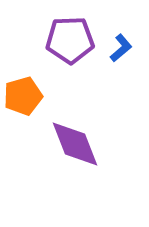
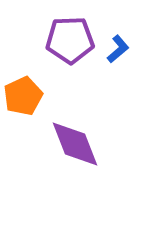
blue L-shape: moved 3 px left, 1 px down
orange pentagon: rotated 9 degrees counterclockwise
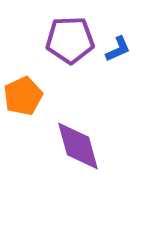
blue L-shape: rotated 16 degrees clockwise
purple diamond: moved 3 px right, 2 px down; rotated 6 degrees clockwise
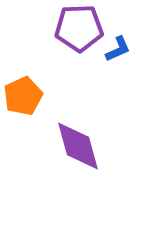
purple pentagon: moved 9 px right, 12 px up
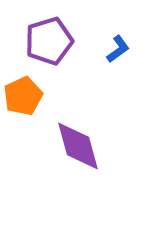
purple pentagon: moved 30 px left, 13 px down; rotated 15 degrees counterclockwise
blue L-shape: rotated 12 degrees counterclockwise
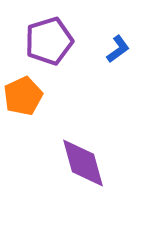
purple diamond: moved 5 px right, 17 px down
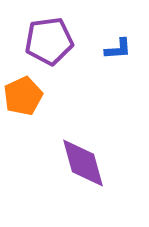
purple pentagon: rotated 9 degrees clockwise
blue L-shape: rotated 32 degrees clockwise
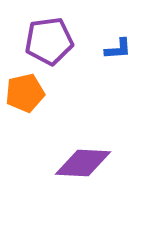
orange pentagon: moved 2 px right, 3 px up; rotated 12 degrees clockwise
purple diamond: rotated 72 degrees counterclockwise
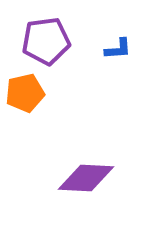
purple pentagon: moved 3 px left
purple diamond: moved 3 px right, 15 px down
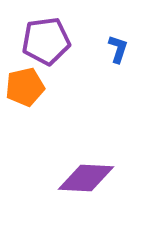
blue L-shape: rotated 68 degrees counterclockwise
orange pentagon: moved 6 px up
